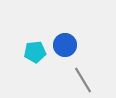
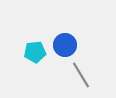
gray line: moved 2 px left, 5 px up
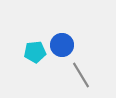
blue circle: moved 3 px left
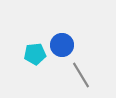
cyan pentagon: moved 2 px down
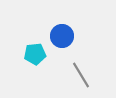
blue circle: moved 9 px up
